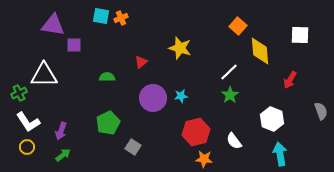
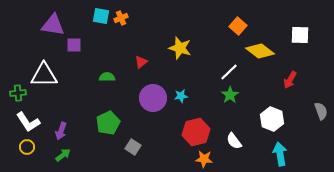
yellow diamond: rotated 48 degrees counterclockwise
green cross: moved 1 px left; rotated 21 degrees clockwise
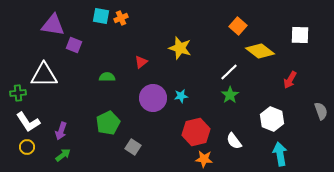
purple square: rotated 21 degrees clockwise
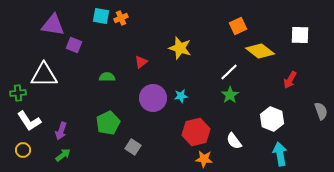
orange square: rotated 24 degrees clockwise
white L-shape: moved 1 px right, 1 px up
yellow circle: moved 4 px left, 3 px down
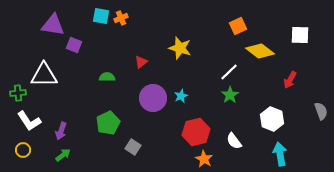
cyan star: rotated 16 degrees counterclockwise
orange star: rotated 24 degrees clockwise
